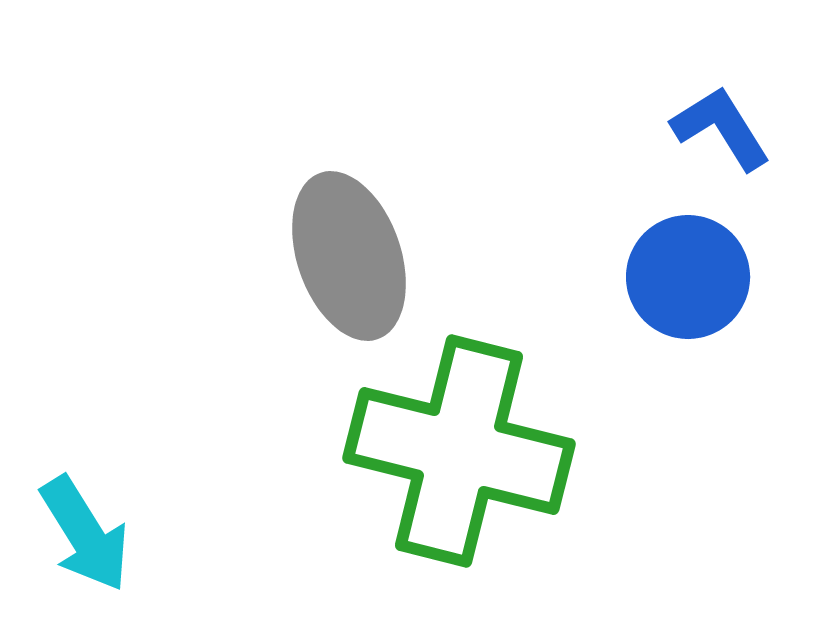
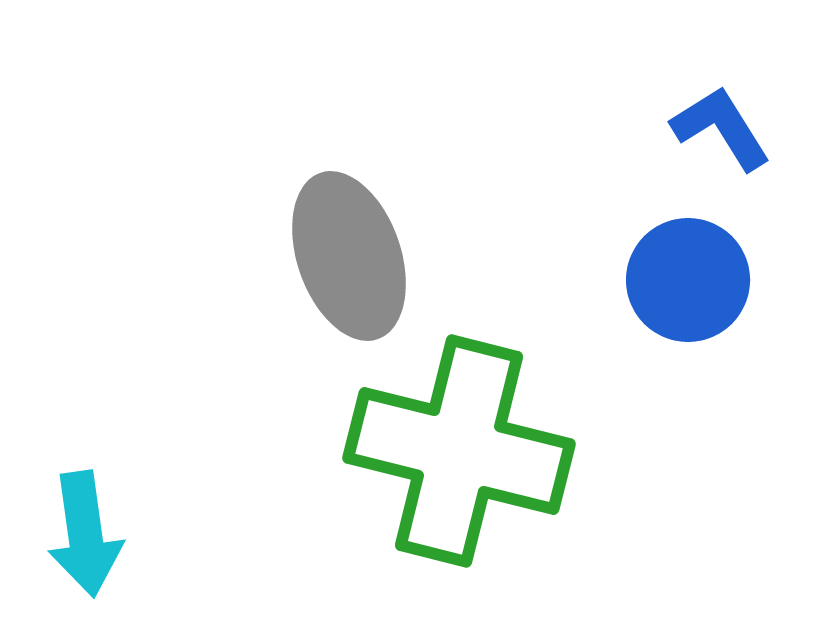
blue circle: moved 3 px down
cyan arrow: rotated 24 degrees clockwise
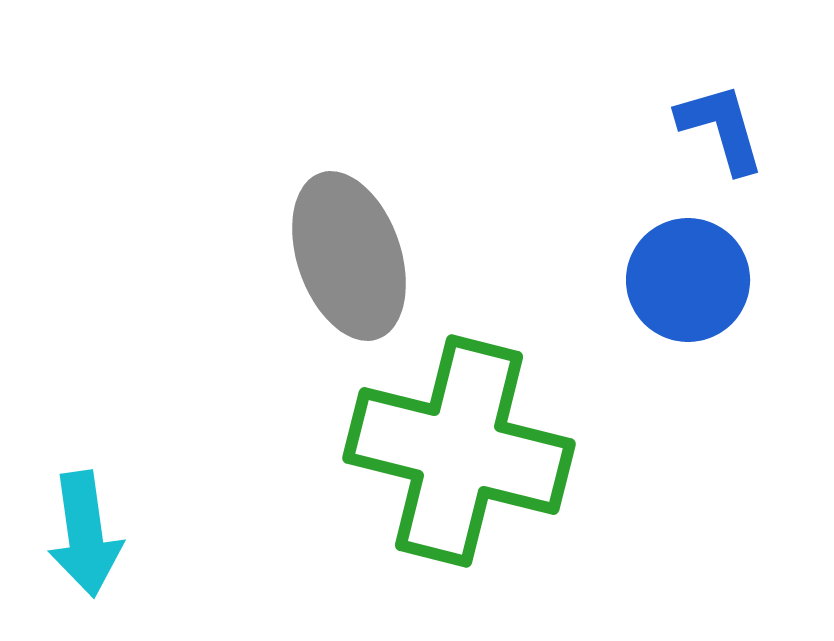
blue L-shape: rotated 16 degrees clockwise
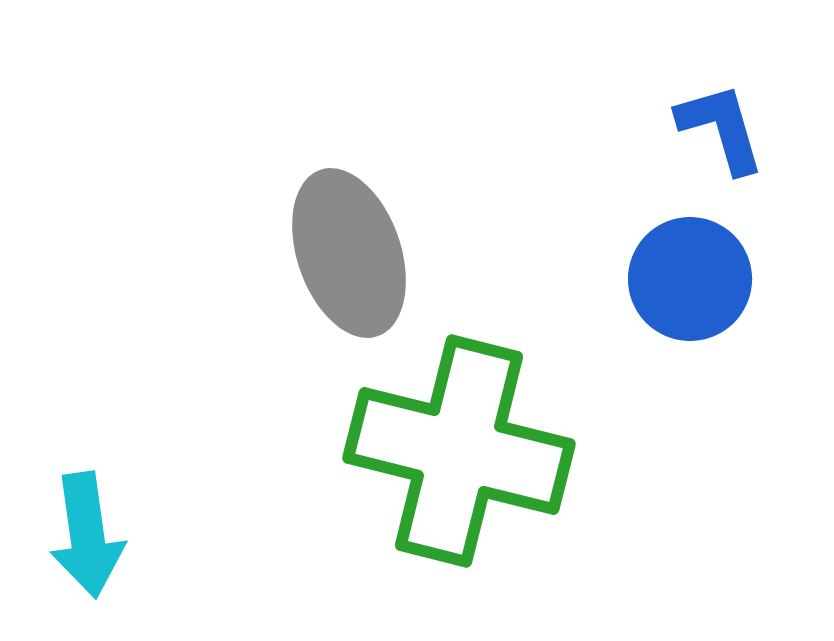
gray ellipse: moved 3 px up
blue circle: moved 2 px right, 1 px up
cyan arrow: moved 2 px right, 1 px down
